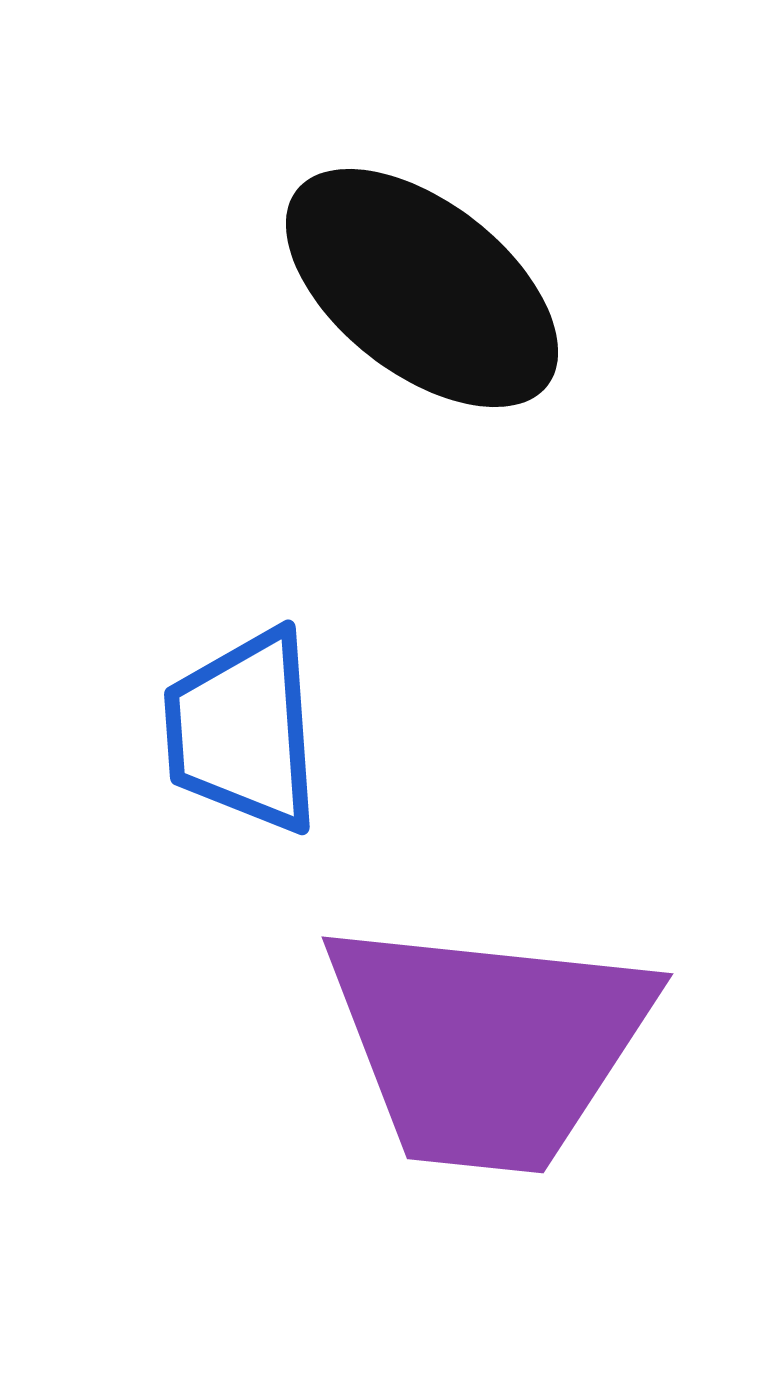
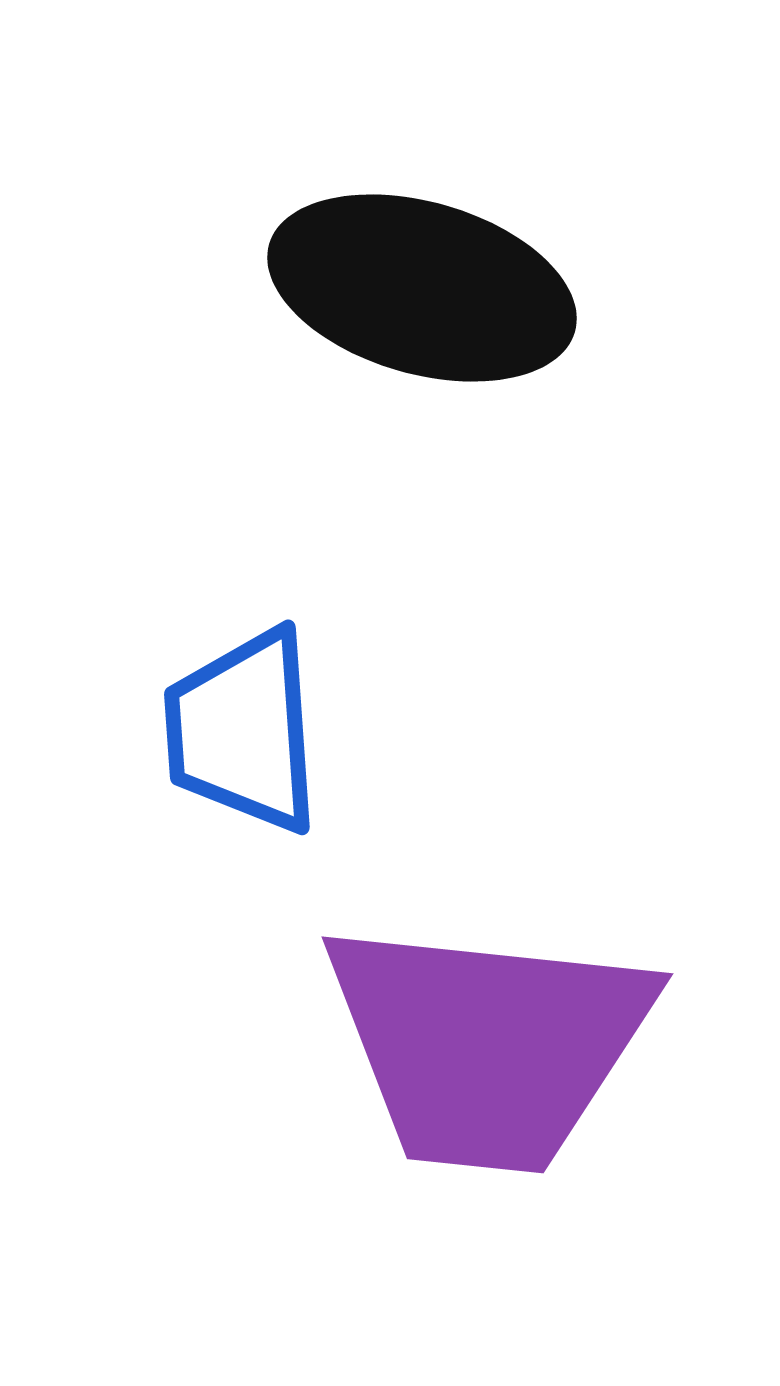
black ellipse: rotated 22 degrees counterclockwise
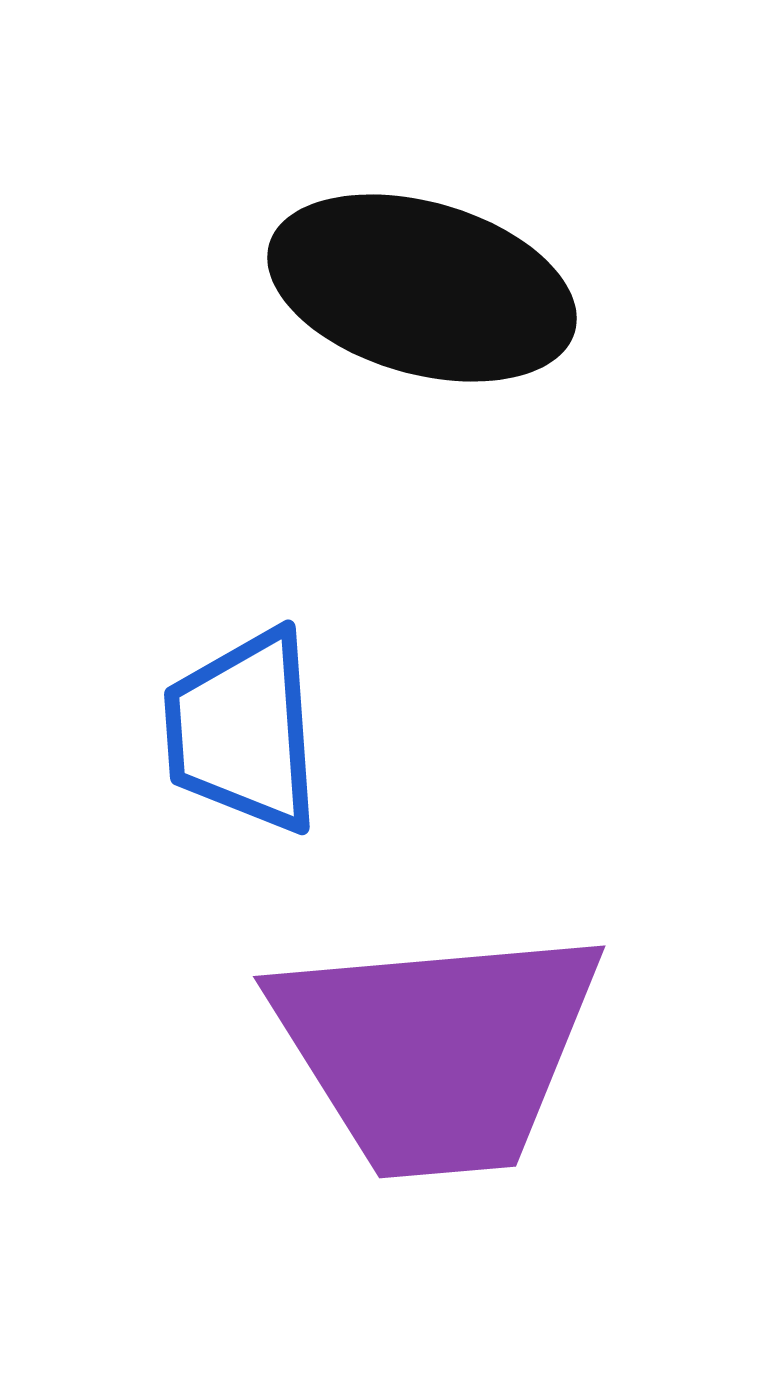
purple trapezoid: moved 51 px left, 6 px down; rotated 11 degrees counterclockwise
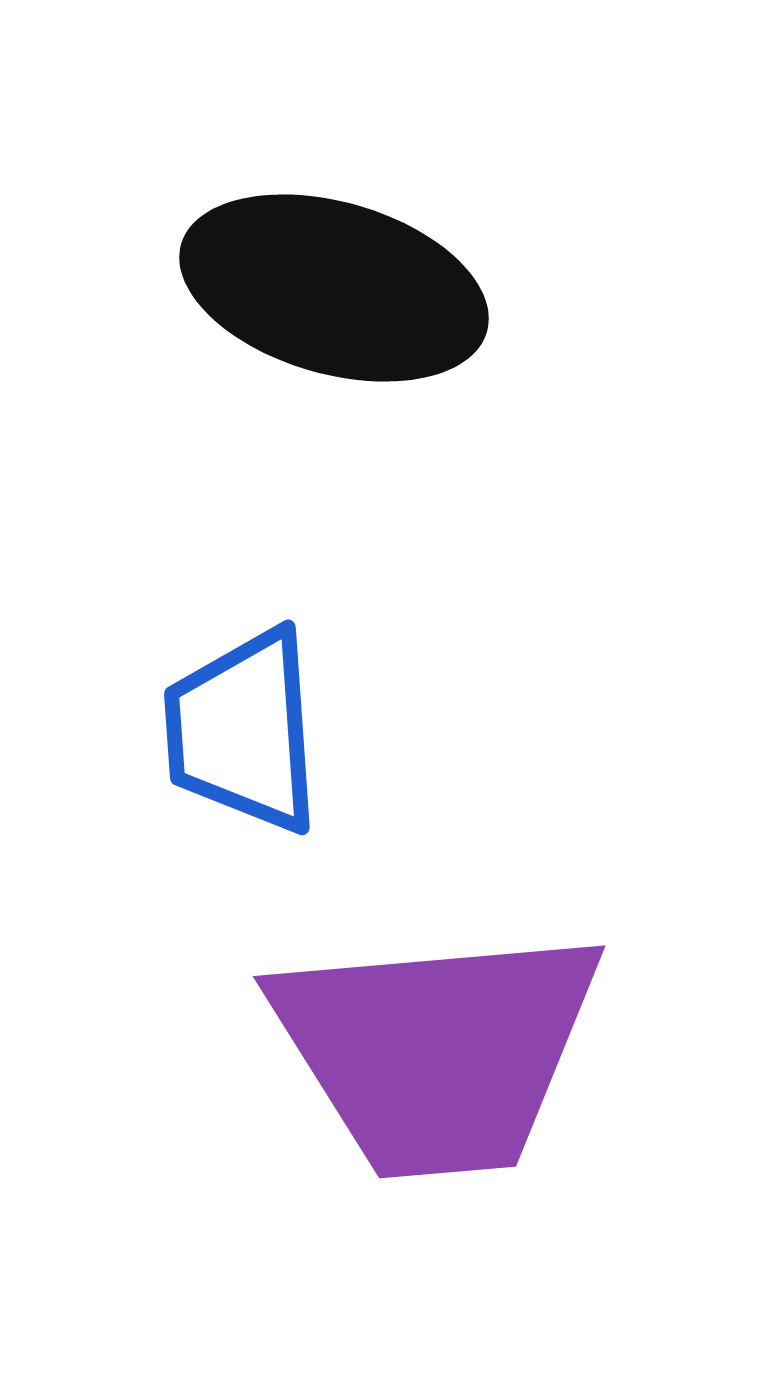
black ellipse: moved 88 px left
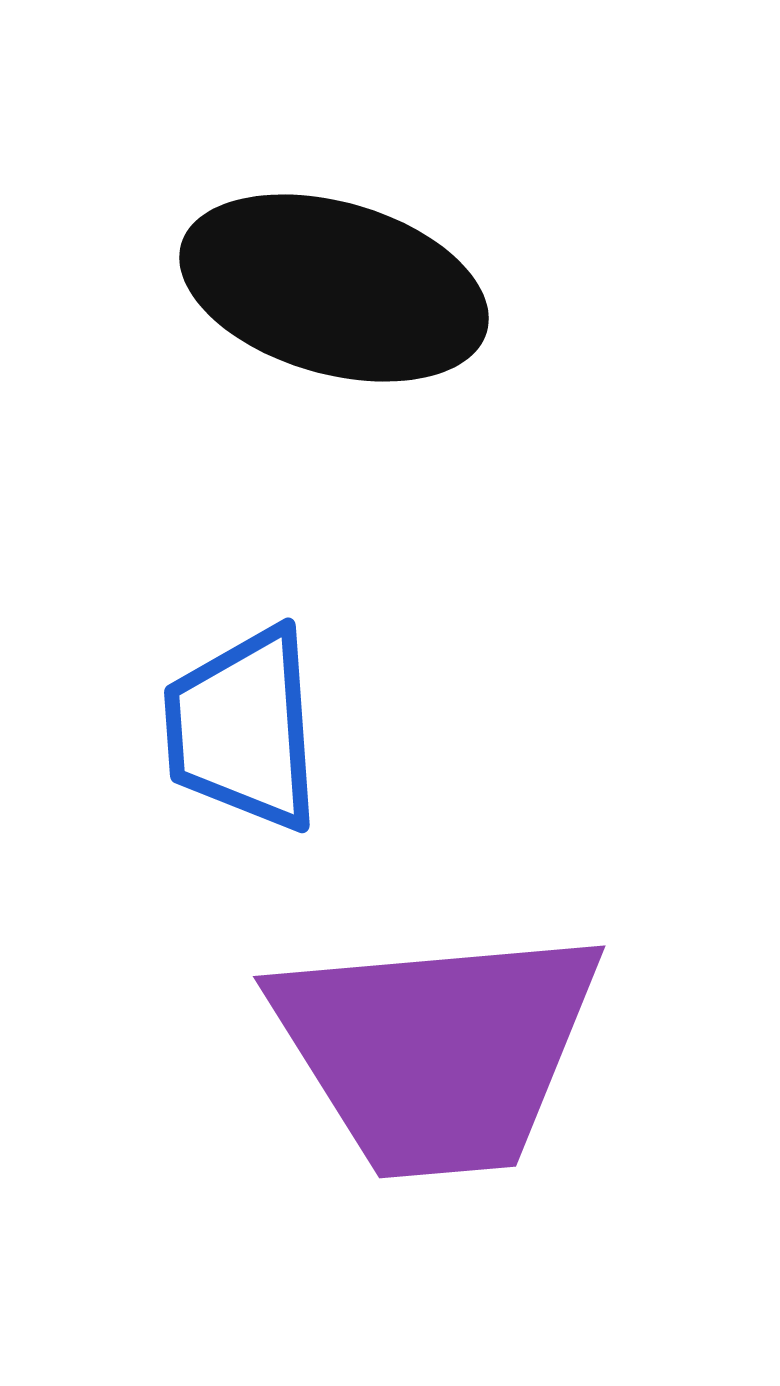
blue trapezoid: moved 2 px up
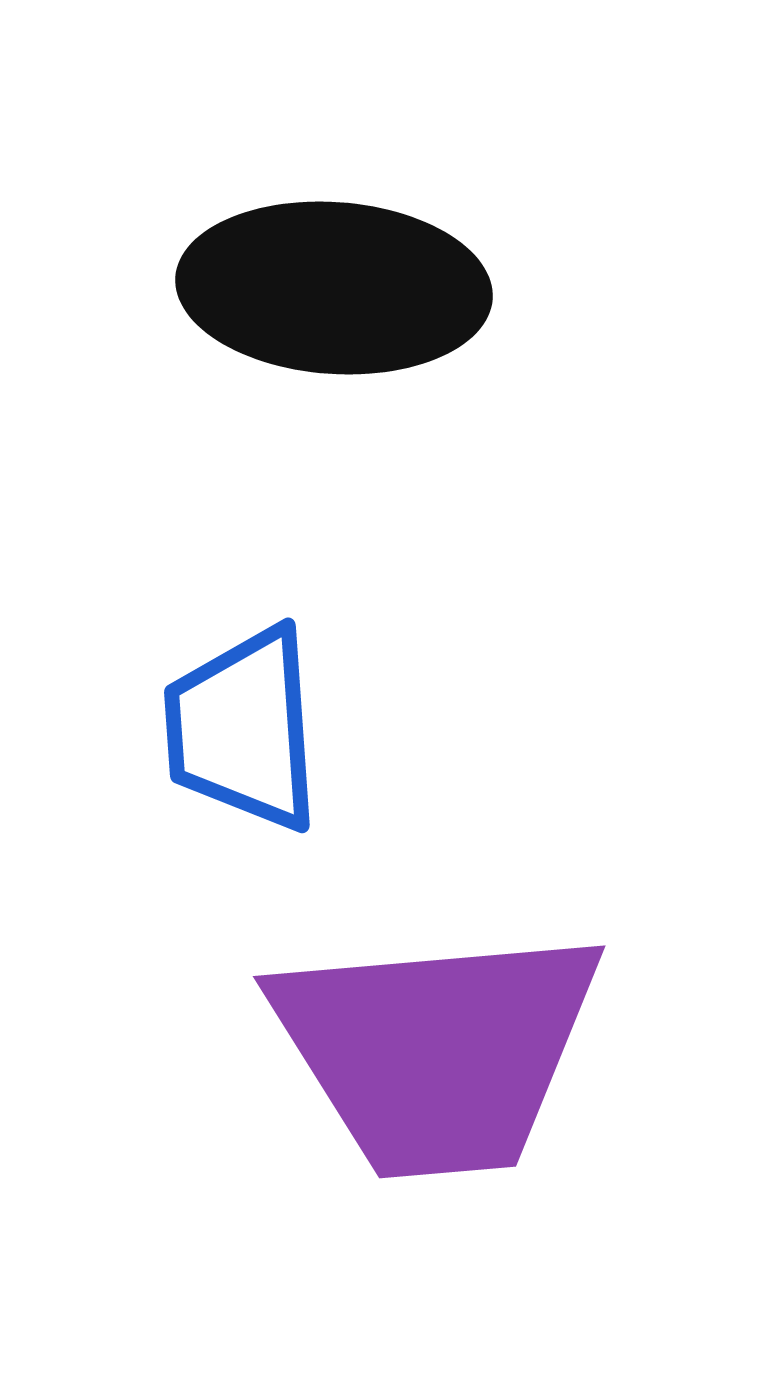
black ellipse: rotated 12 degrees counterclockwise
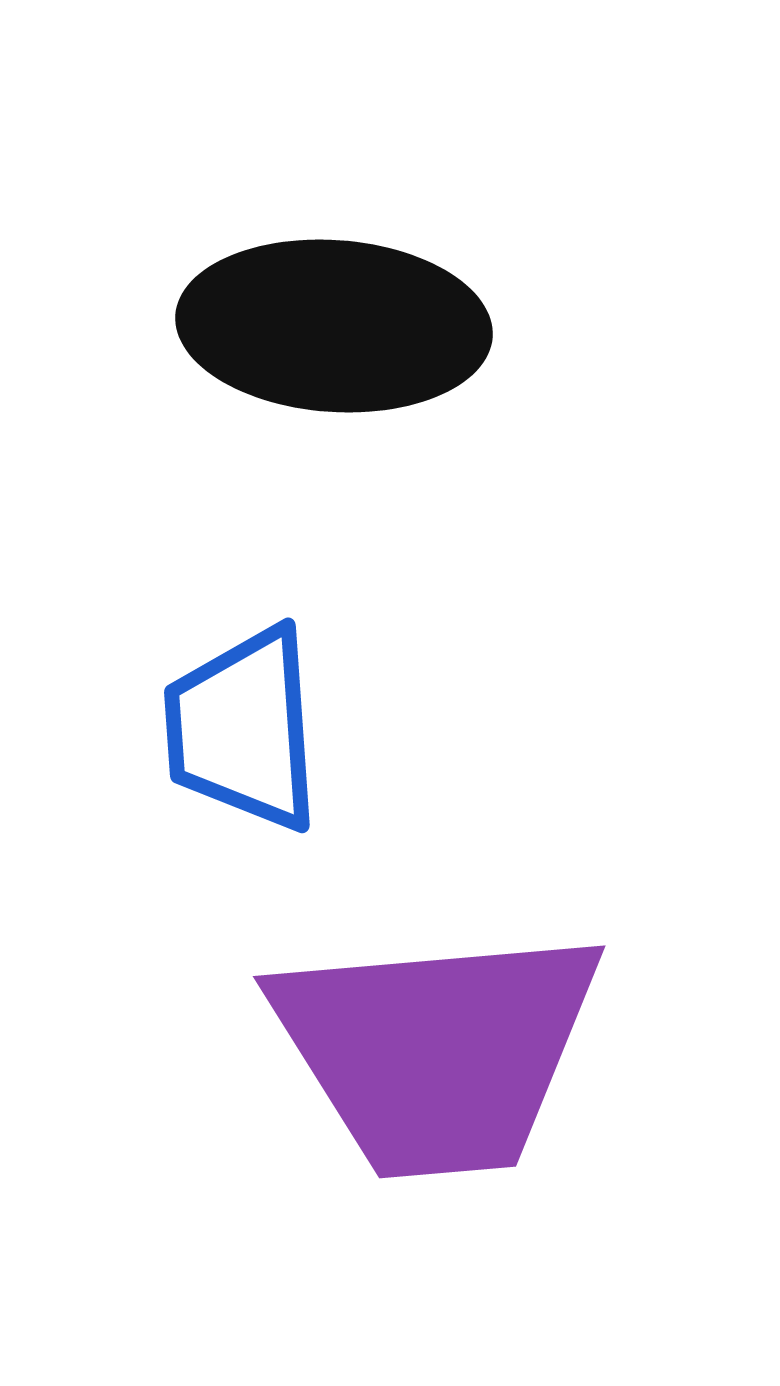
black ellipse: moved 38 px down
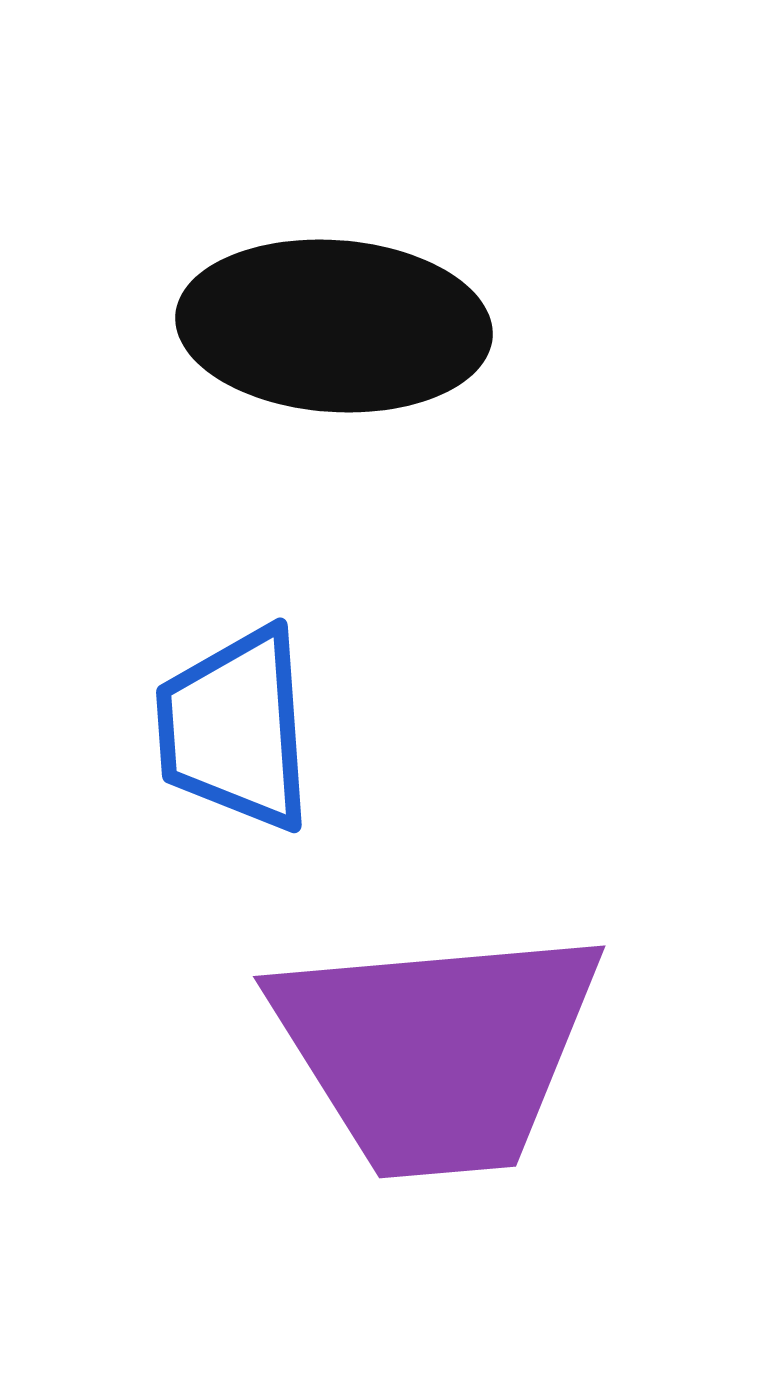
blue trapezoid: moved 8 px left
